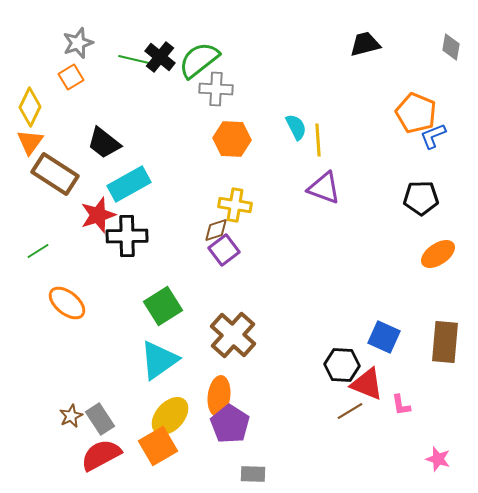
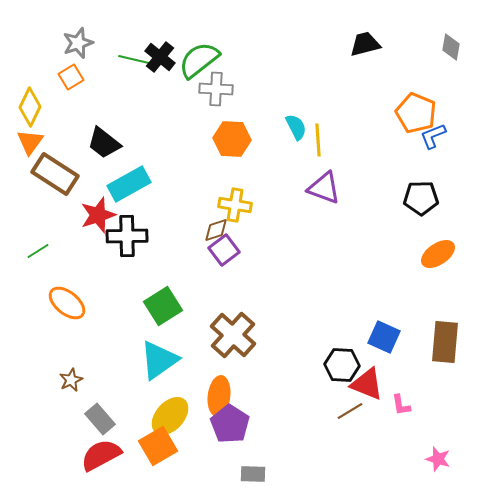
brown star at (71, 416): moved 36 px up
gray rectangle at (100, 419): rotated 8 degrees counterclockwise
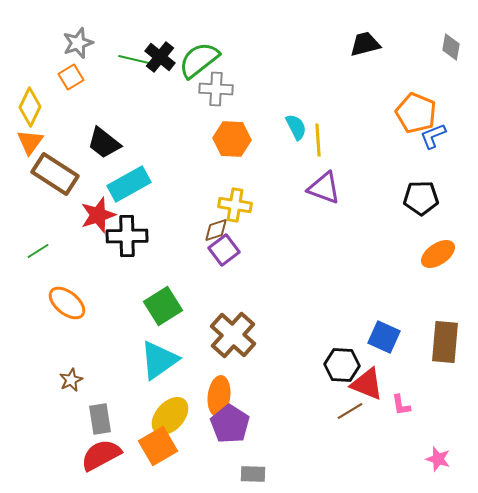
gray rectangle at (100, 419): rotated 32 degrees clockwise
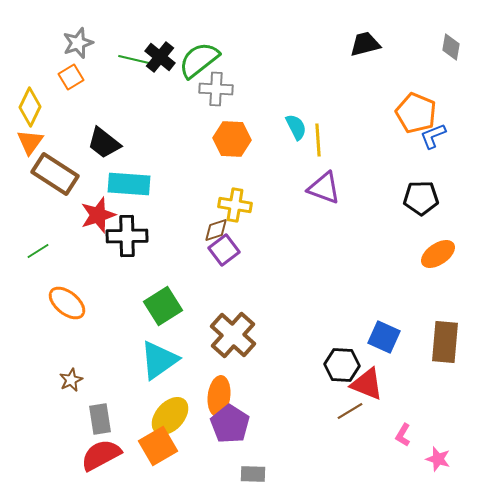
cyan rectangle at (129, 184): rotated 33 degrees clockwise
pink L-shape at (401, 405): moved 2 px right, 30 px down; rotated 40 degrees clockwise
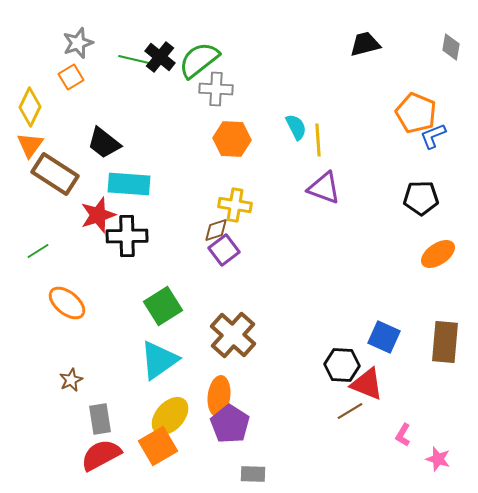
orange triangle at (30, 142): moved 3 px down
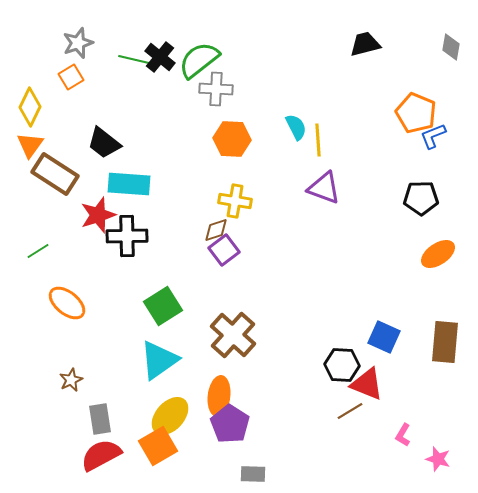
yellow cross at (235, 205): moved 4 px up
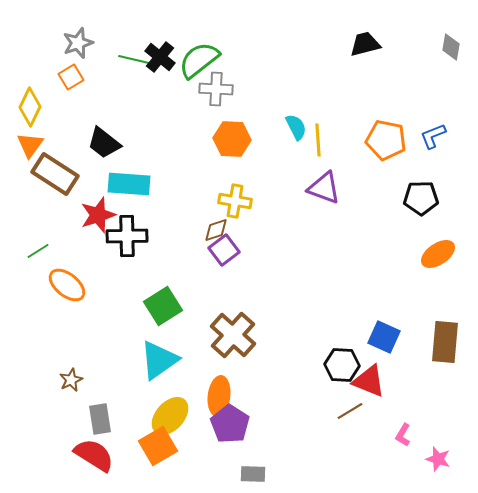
orange pentagon at (416, 113): moved 30 px left, 27 px down; rotated 12 degrees counterclockwise
orange ellipse at (67, 303): moved 18 px up
red triangle at (367, 384): moved 2 px right, 3 px up
red semicircle at (101, 455): moved 7 px left; rotated 60 degrees clockwise
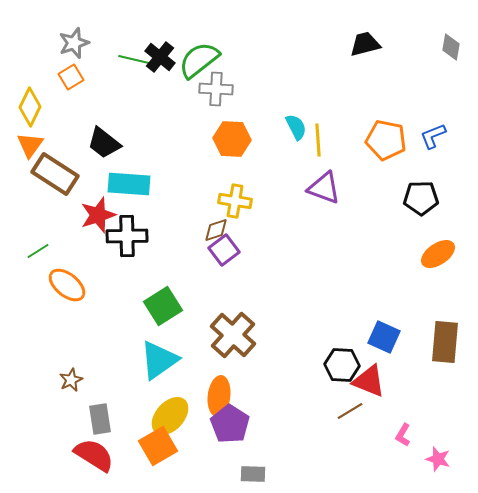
gray star at (78, 43): moved 4 px left
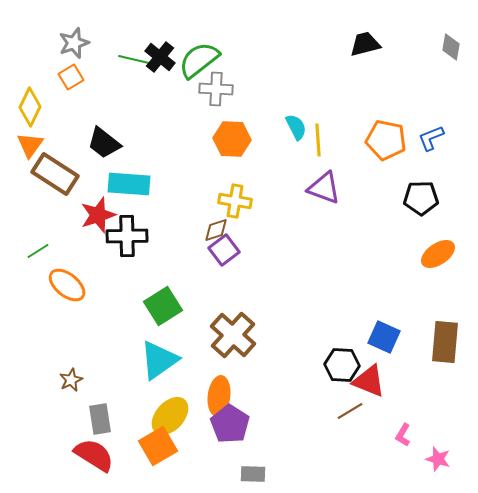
blue L-shape at (433, 136): moved 2 px left, 2 px down
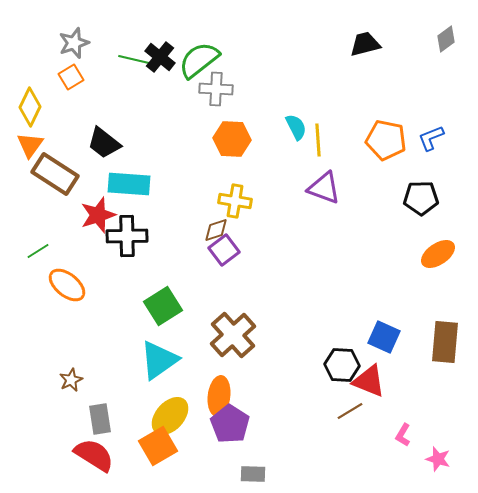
gray diamond at (451, 47): moved 5 px left, 8 px up; rotated 44 degrees clockwise
brown cross at (233, 335): rotated 6 degrees clockwise
